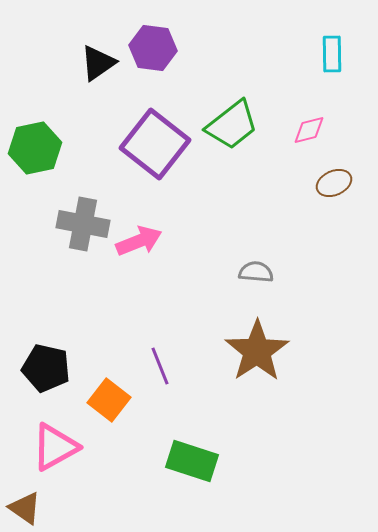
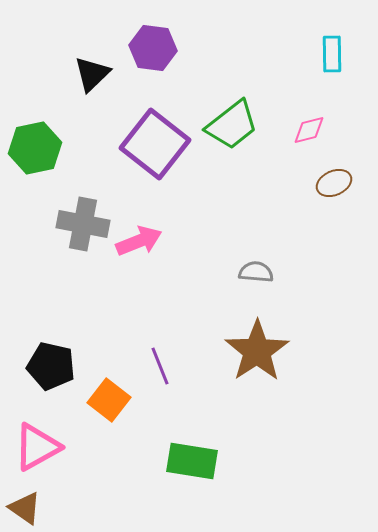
black triangle: moved 6 px left, 11 px down; rotated 9 degrees counterclockwise
black pentagon: moved 5 px right, 2 px up
pink triangle: moved 18 px left
green rectangle: rotated 9 degrees counterclockwise
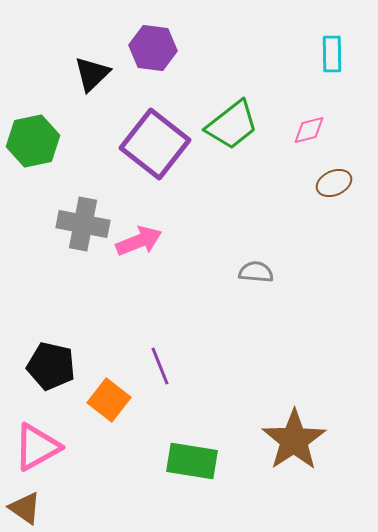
green hexagon: moved 2 px left, 7 px up
brown star: moved 37 px right, 89 px down
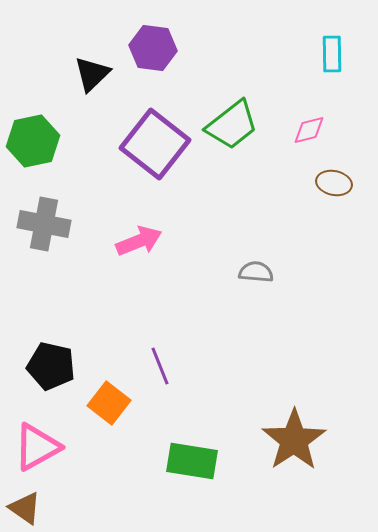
brown ellipse: rotated 36 degrees clockwise
gray cross: moved 39 px left
orange square: moved 3 px down
